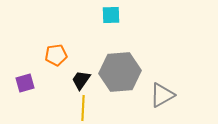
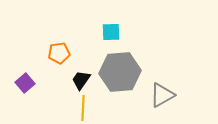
cyan square: moved 17 px down
orange pentagon: moved 3 px right, 2 px up
purple square: rotated 24 degrees counterclockwise
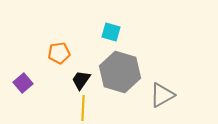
cyan square: rotated 18 degrees clockwise
gray hexagon: rotated 21 degrees clockwise
purple square: moved 2 px left
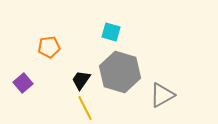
orange pentagon: moved 10 px left, 6 px up
yellow line: moved 2 px right; rotated 30 degrees counterclockwise
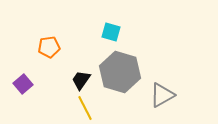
purple square: moved 1 px down
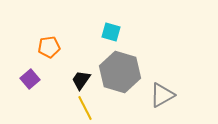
purple square: moved 7 px right, 5 px up
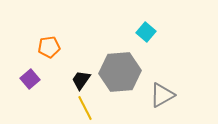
cyan square: moved 35 px right; rotated 24 degrees clockwise
gray hexagon: rotated 21 degrees counterclockwise
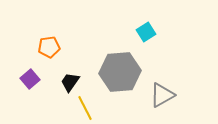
cyan square: rotated 18 degrees clockwise
black trapezoid: moved 11 px left, 2 px down
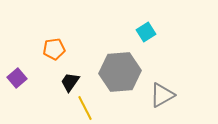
orange pentagon: moved 5 px right, 2 px down
purple square: moved 13 px left, 1 px up
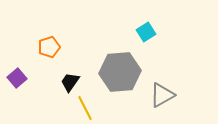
orange pentagon: moved 5 px left, 2 px up; rotated 10 degrees counterclockwise
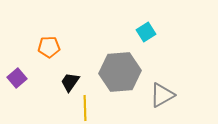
orange pentagon: rotated 15 degrees clockwise
yellow line: rotated 25 degrees clockwise
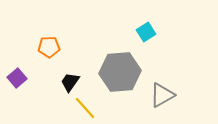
yellow line: rotated 40 degrees counterclockwise
